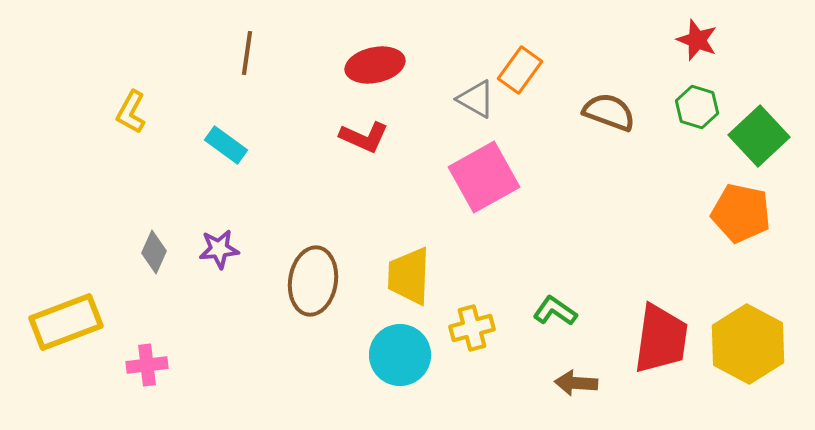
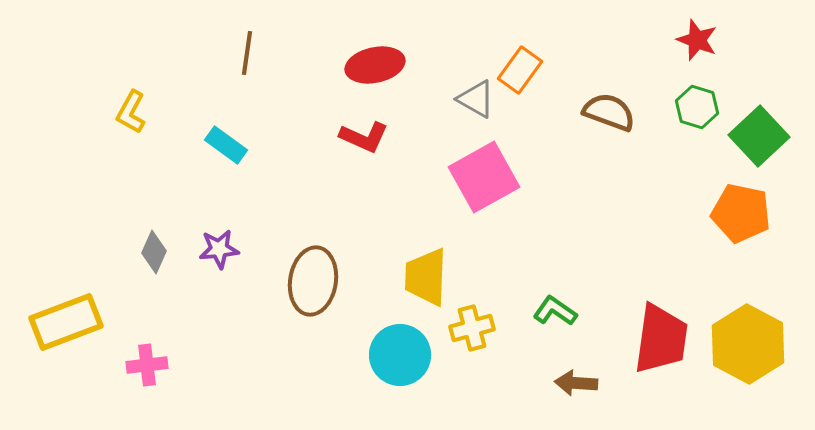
yellow trapezoid: moved 17 px right, 1 px down
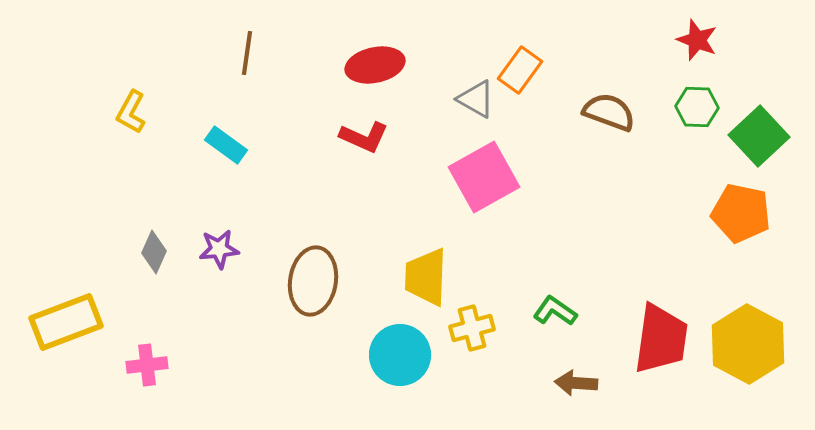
green hexagon: rotated 15 degrees counterclockwise
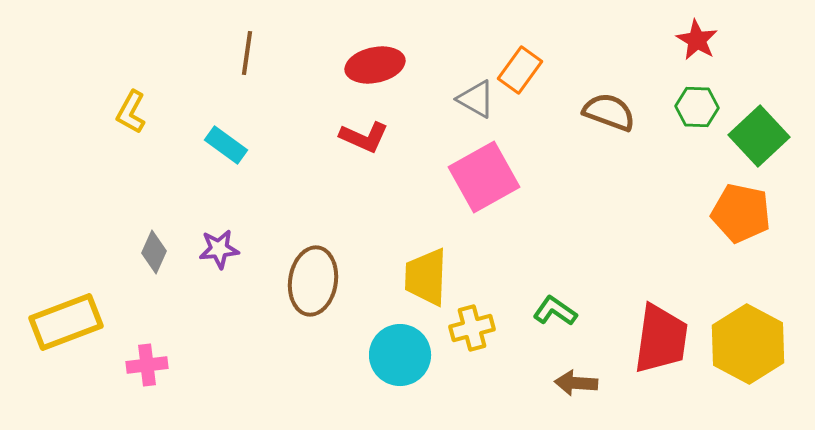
red star: rotated 9 degrees clockwise
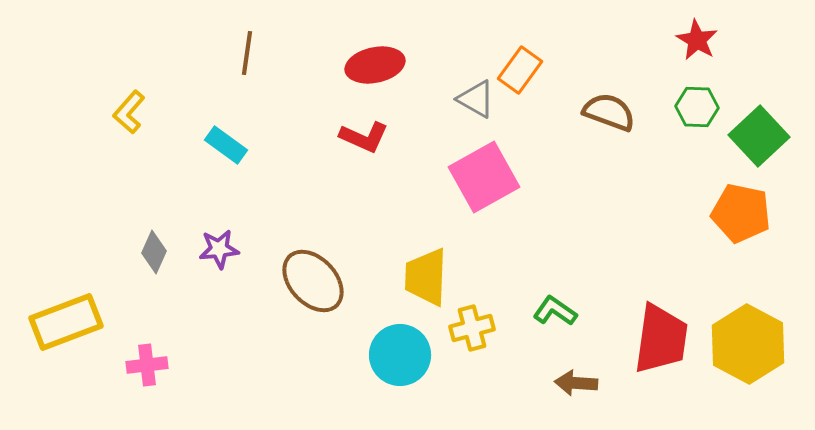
yellow L-shape: moved 2 px left; rotated 12 degrees clockwise
brown ellipse: rotated 52 degrees counterclockwise
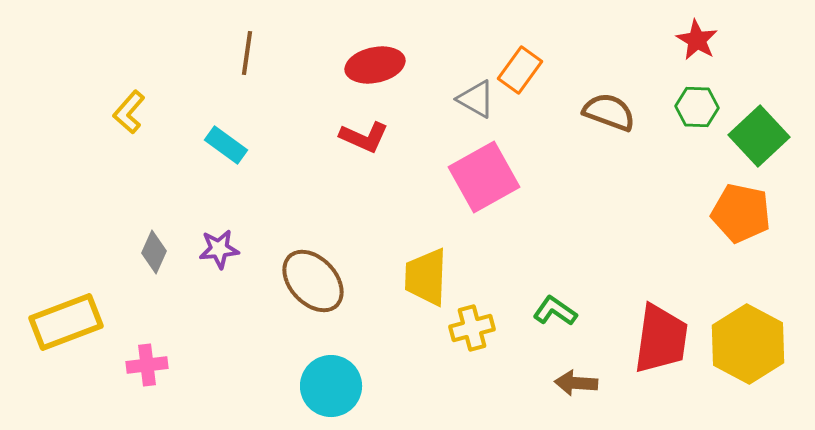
cyan circle: moved 69 px left, 31 px down
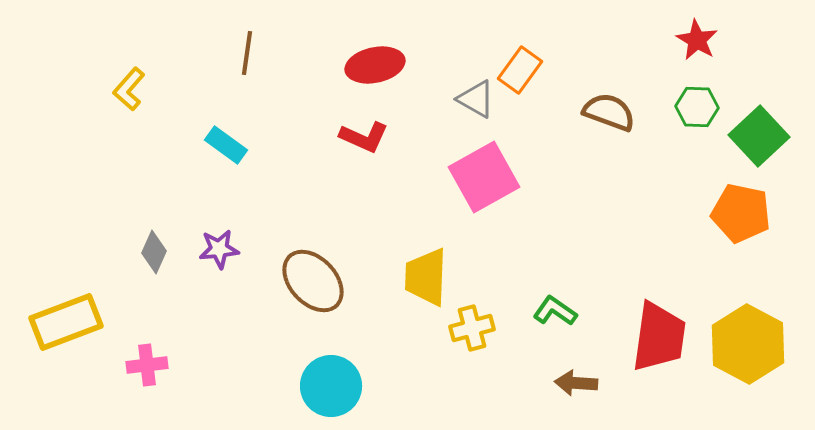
yellow L-shape: moved 23 px up
red trapezoid: moved 2 px left, 2 px up
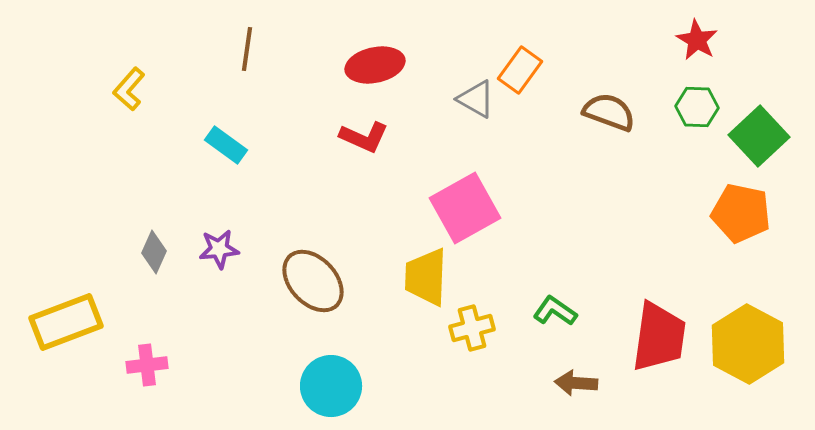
brown line: moved 4 px up
pink square: moved 19 px left, 31 px down
